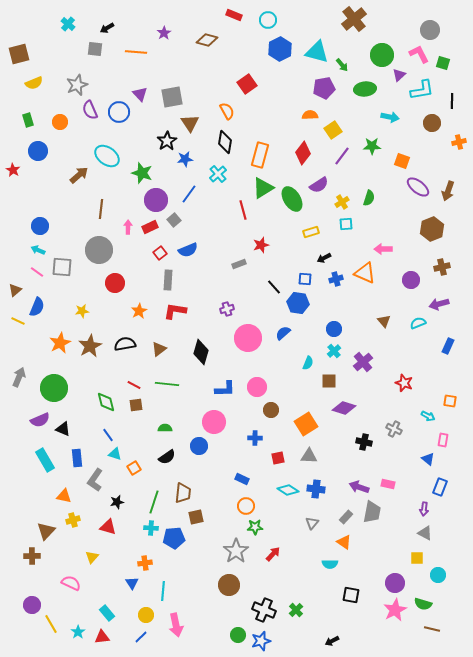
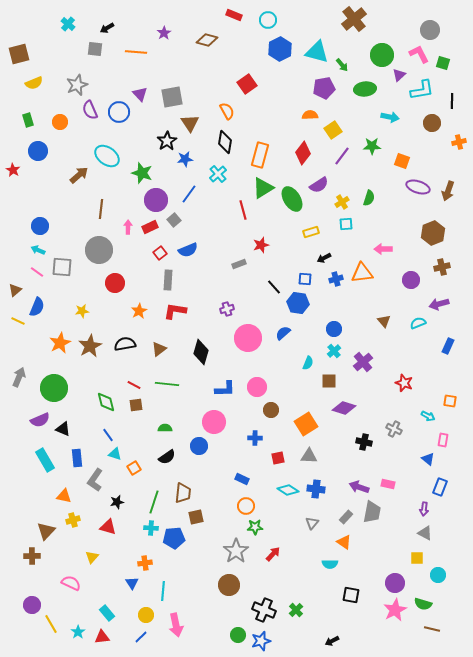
purple ellipse at (418, 187): rotated 20 degrees counterclockwise
brown hexagon at (432, 229): moved 1 px right, 4 px down
orange triangle at (365, 273): moved 3 px left; rotated 30 degrees counterclockwise
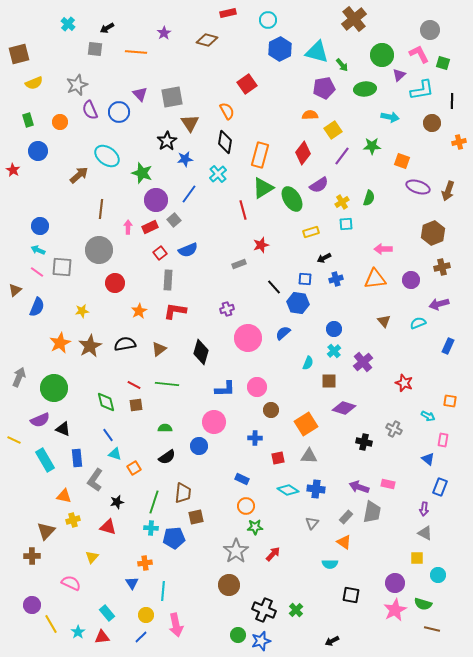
red rectangle at (234, 15): moved 6 px left, 2 px up; rotated 35 degrees counterclockwise
orange triangle at (362, 273): moved 13 px right, 6 px down
yellow line at (18, 321): moved 4 px left, 119 px down
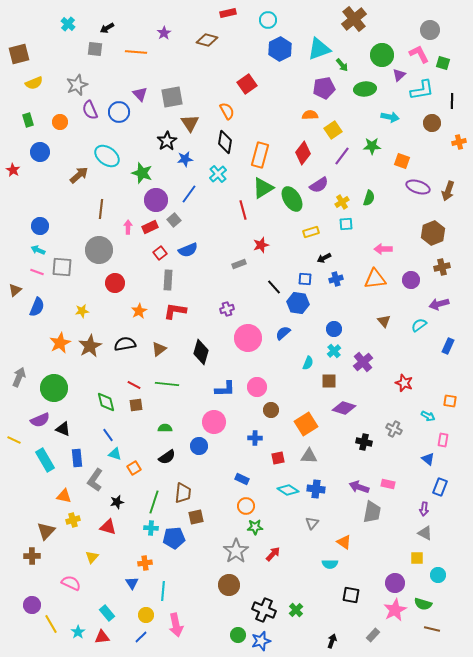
cyan triangle at (317, 52): moved 2 px right, 3 px up; rotated 35 degrees counterclockwise
blue circle at (38, 151): moved 2 px right, 1 px down
pink line at (37, 272): rotated 16 degrees counterclockwise
cyan semicircle at (418, 323): moved 1 px right, 2 px down; rotated 14 degrees counterclockwise
gray rectangle at (346, 517): moved 27 px right, 118 px down
black arrow at (332, 641): rotated 136 degrees clockwise
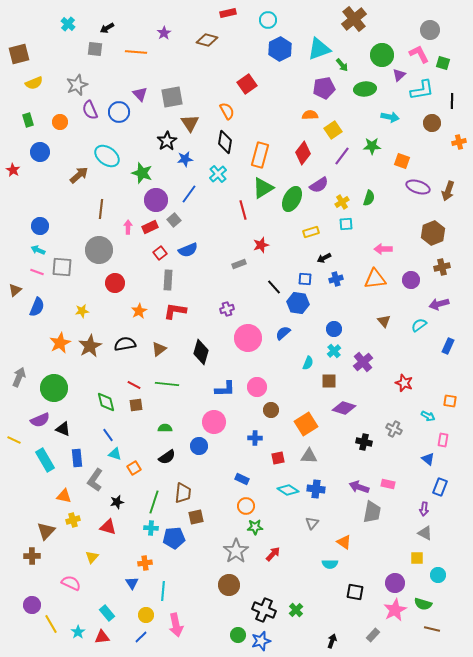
green ellipse at (292, 199): rotated 60 degrees clockwise
black square at (351, 595): moved 4 px right, 3 px up
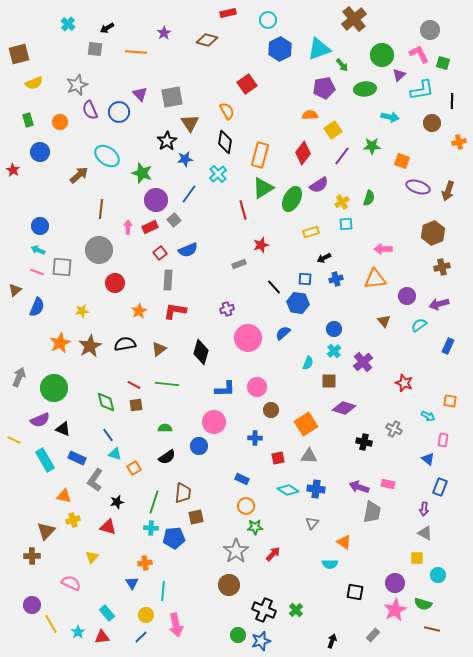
purple circle at (411, 280): moved 4 px left, 16 px down
blue rectangle at (77, 458): rotated 60 degrees counterclockwise
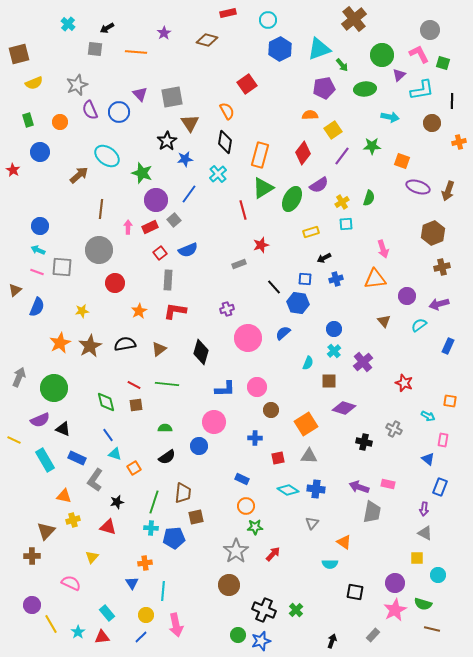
pink arrow at (383, 249): rotated 108 degrees counterclockwise
